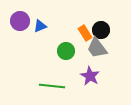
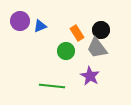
orange rectangle: moved 8 px left
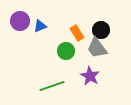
green line: rotated 25 degrees counterclockwise
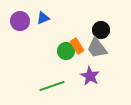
blue triangle: moved 3 px right, 8 px up
orange rectangle: moved 13 px down
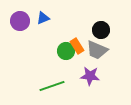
gray trapezoid: moved 2 px down; rotated 30 degrees counterclockwise
purple star: rotated 24 degrees counterclockwise
